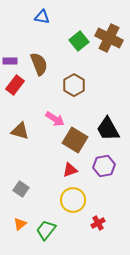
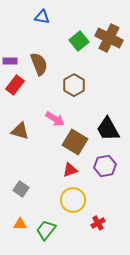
brown square: moved 2 px down
purple hexagon: moved 1 px right
orange triangle: rotated 40 degrees clockwise
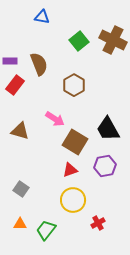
brown cross: moved 4 px right, 2 px down
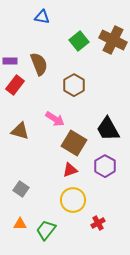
brown square: moved 1 px left, 1 px down
purple hexagon: rotated 20 degrees counterclockwise
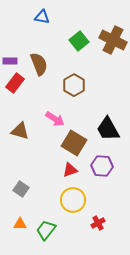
red rectangle: moved 2 px up
purple hexagon: moved 3 px left; rotated 25 degrees counterclockwise
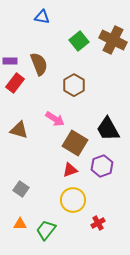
brown triangle: moved 1 px left, 1 px up
brown square: moved 1 px right
purple hexagon: rotated 25 degrees counterclockwise
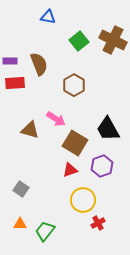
blue triangle: moved 6 px right
red rectangle: rotated 48 degrees clockwise
pink arrow: moved 1 px right
brown triangle: moved 11 px right
yellow circle: moved 10 px right
green trapezoid: moved 1 px left, 1 px down
